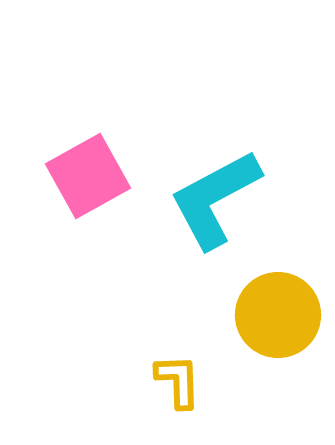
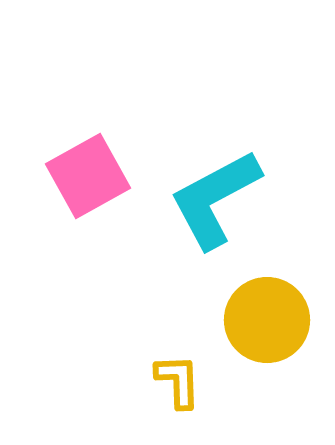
yellow circle: moved 11 px left, 5 px down
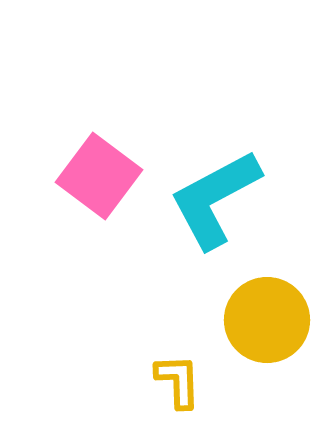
pink square: moved 11 px right; rotated 24 degrees counterclockwise
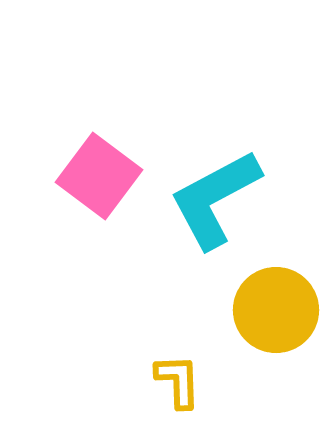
yellow circle: moved 9 px right, 10 px up
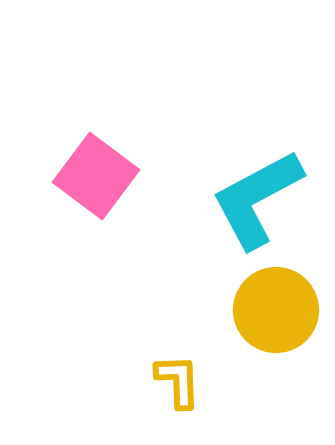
pink square: moved 3 px left
cyan L-shape: moved 42 px right
